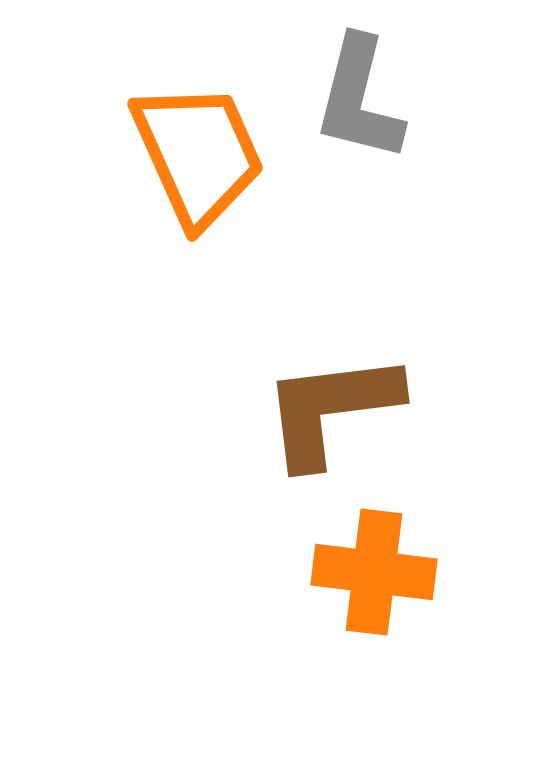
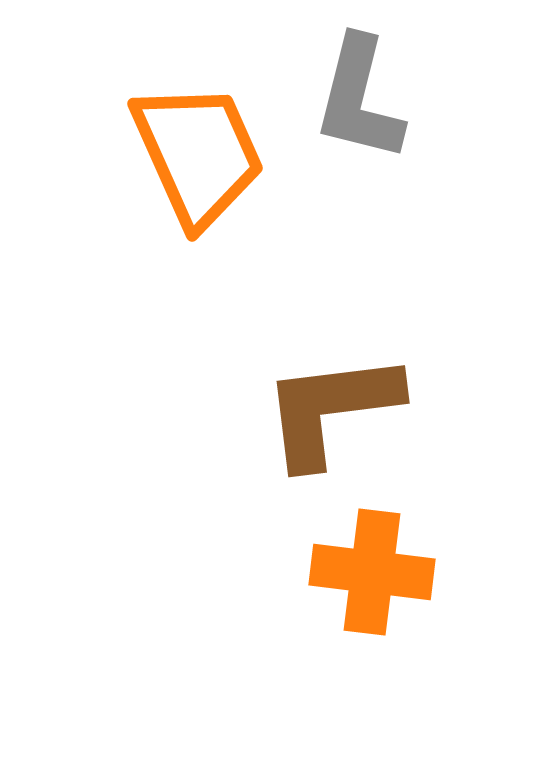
orange cross: moved 2 px left
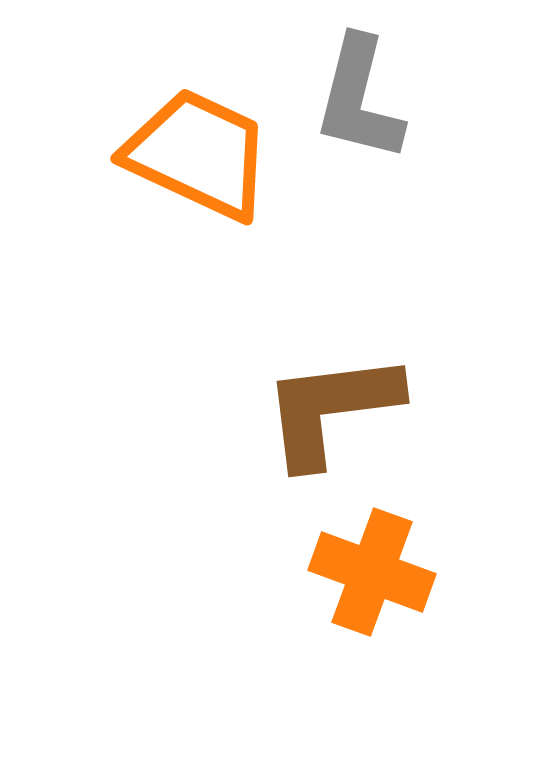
orange trapezoid: rotated 41 degrees counterclockwise
orange cross: rotated 13 degrees clockwise
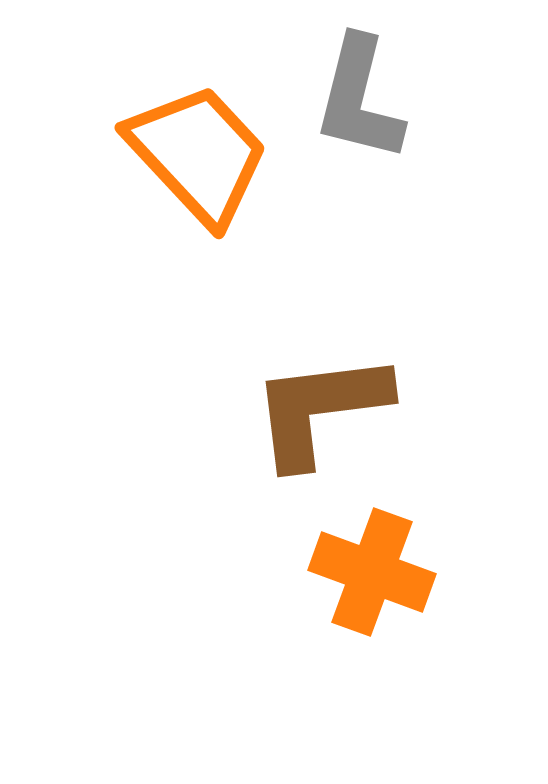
orange trapezoid: rotated 22 degrees clockwise
brown L-shape: moved 11 px left
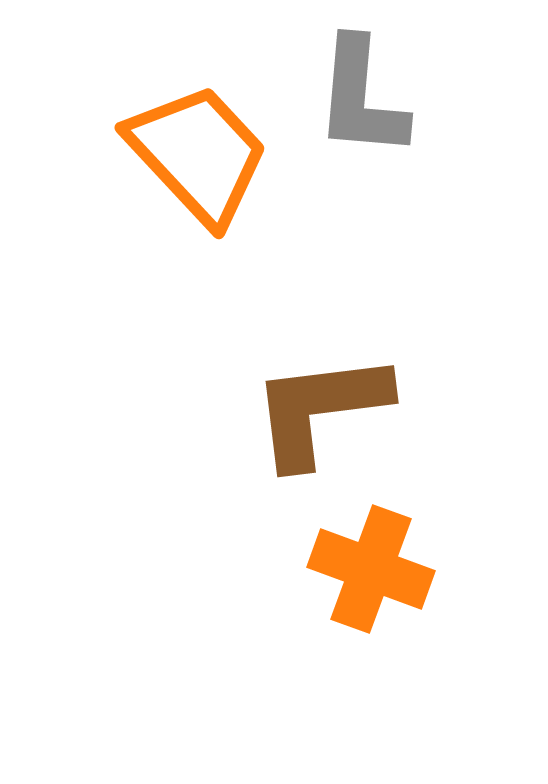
gray L-shape: moved 2 px right, 1 px up; rotated 9 degrees counterclockwise
orange cross: moved 1 px left, 3 px up
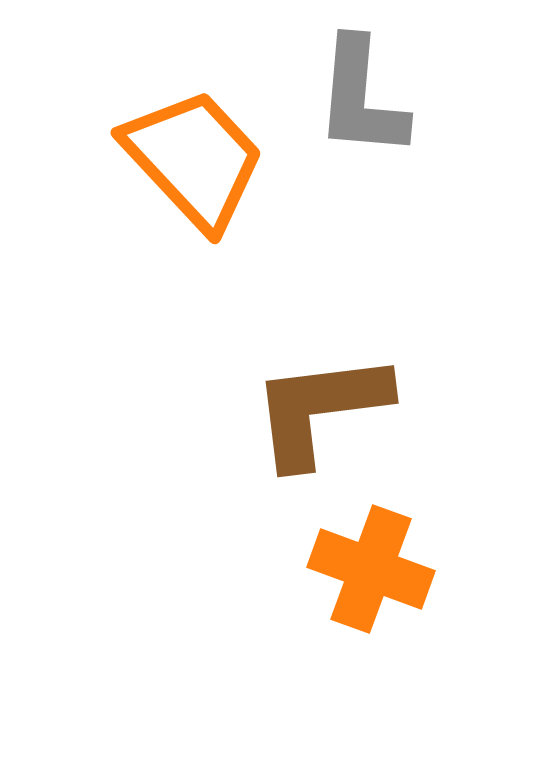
orange trapezoid: moved 4 px left, 5 px down
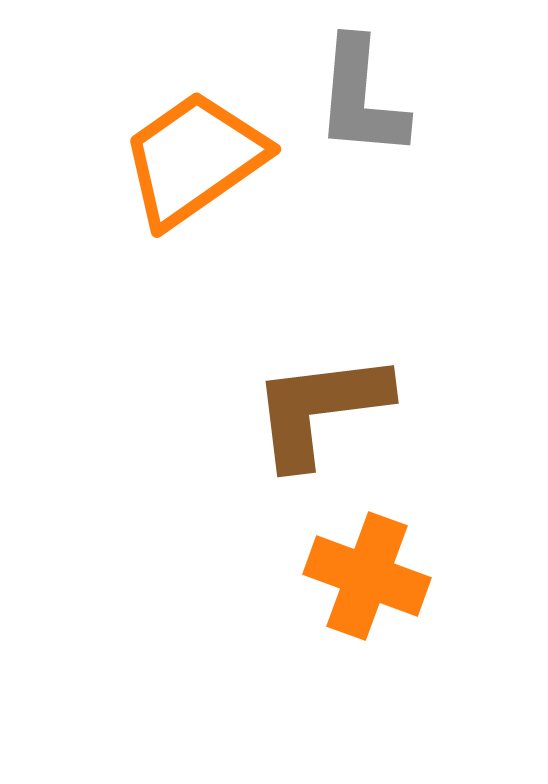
orange trapezoid: rotated 82 degrees counterclockwise
orange cross: moved 4 px left, 7 px down
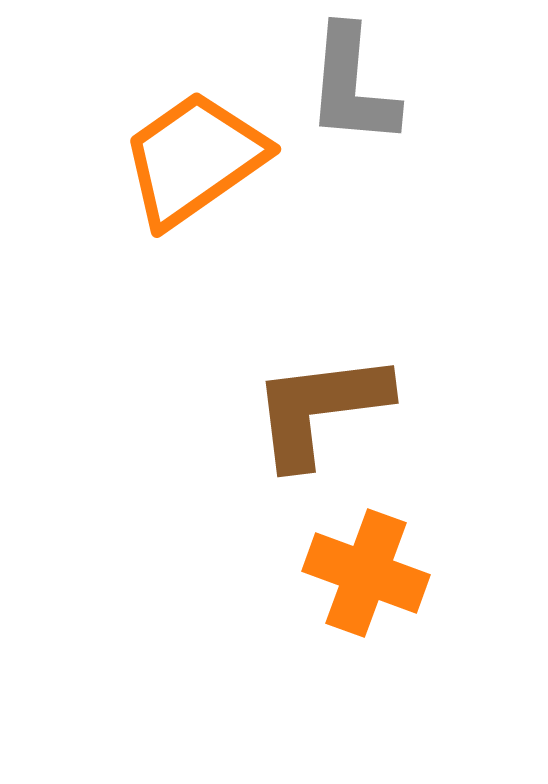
gray L-shape: moved 9 px left, 12 px up
orange cross: moved 1 px left, 3 px up
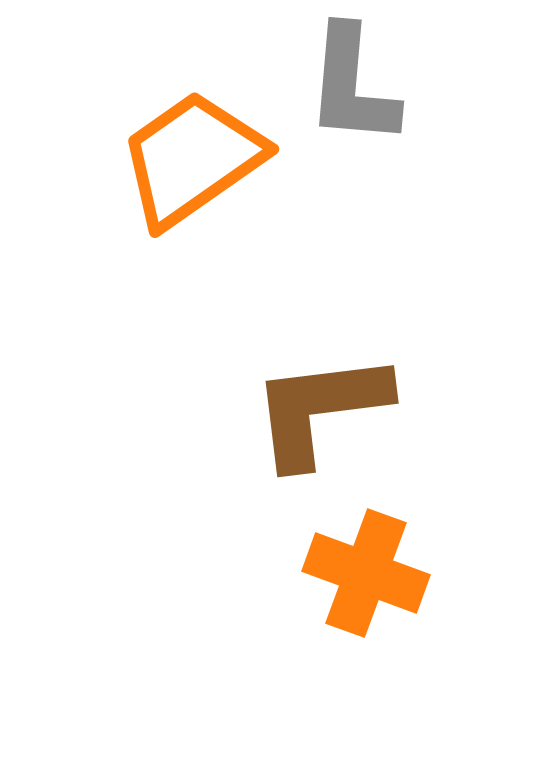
orange trapezoid: moved 2 px left
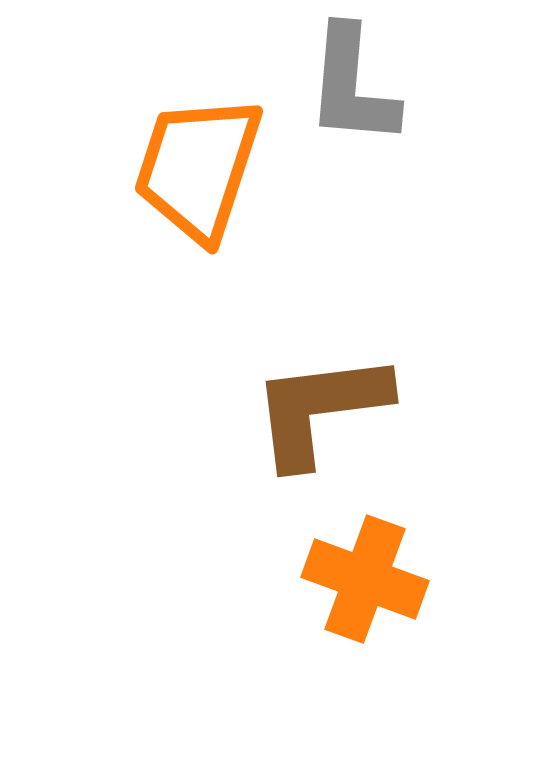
orange trapezoid: moved 6 px right, 9 px down; rotated 37 degrees counterclockwise
orange cross: moved 1 px left, 6 px down
